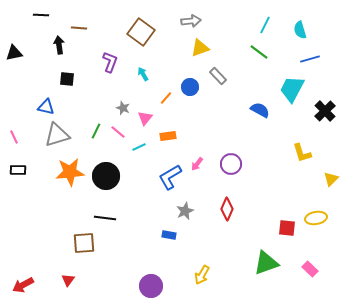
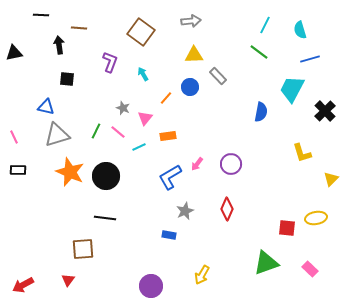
yellow triangle at (200, 48): moved 6 px left, 7 px down; rotated 18 degrees clockwise
blue semicircle at (260, 110): moved 1 px right, 2 px down; rotated 72 degrees clockwise
orange star at (70, 172): rotated 28 degrees clockwise
brown square at (84, 243): moved 1 px left, 6 px down
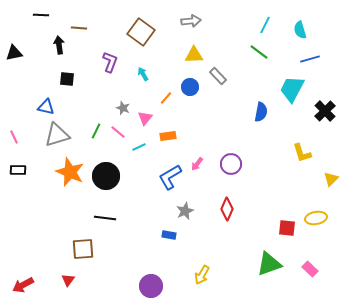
green triangle at (266, 263): moved 3 px right, 1 px down
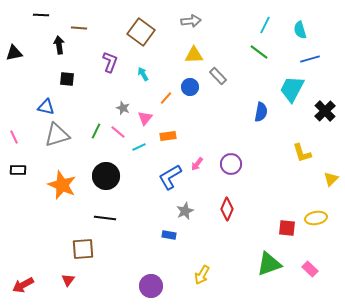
orange star at (70, 172): moved 8 px left, 13 px down
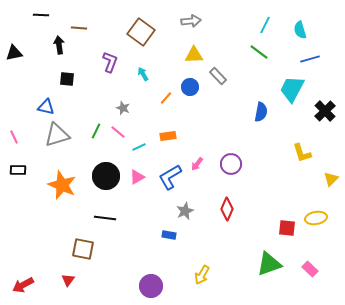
pink triangle at (145, 118): moved 8 px left, 59 px down; rotated 21 degrees clockwise
brown square at (83, 249): rotated 15 degrees clockwise
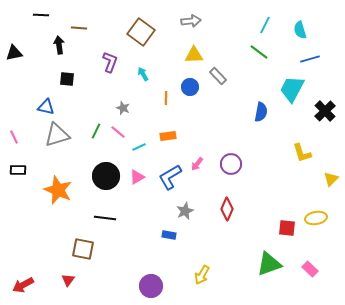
orange line at (166, 98): rotated 40 degrees counterclockwise
orange star at (62, 185): moved 4 px left, 5 px down
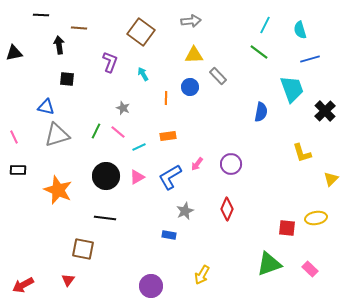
cyan trapezoid at (292, 89): rotated 132 degrees clockwise
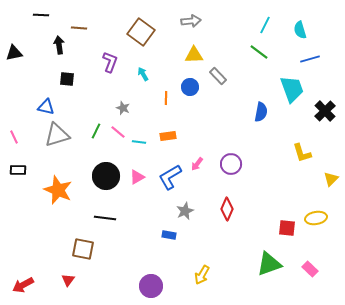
cyan line at (139, 147): moved 5 px up; rotated 32 degrees clockwise
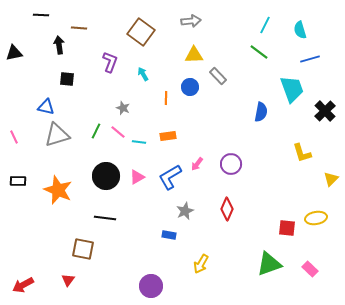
black rectangle at (18, 170): moved 11 px down
yellow arrow at (202, 275): moved 1 px left, 11 px up
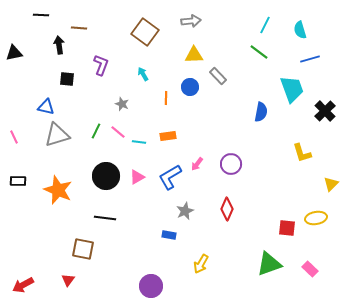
brown square at (141, 32): moved 4 px right
purple L-shape at (110, 62): moved 9 px left, 3 px down
gray star at (123, 108): moved 1 px left, 4 px up
yellow triangle at (331, 179): moved 5 px down
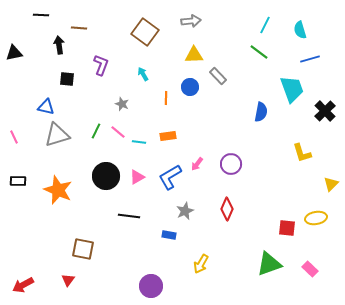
black line at (105, 218): moved 24 px right, 2 px up
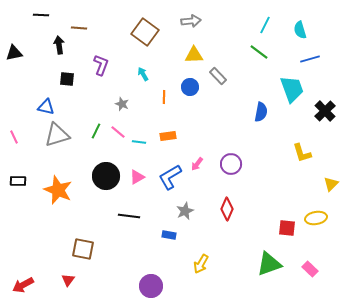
orange line at (166, 98): moved 2 px left, 1 px up
